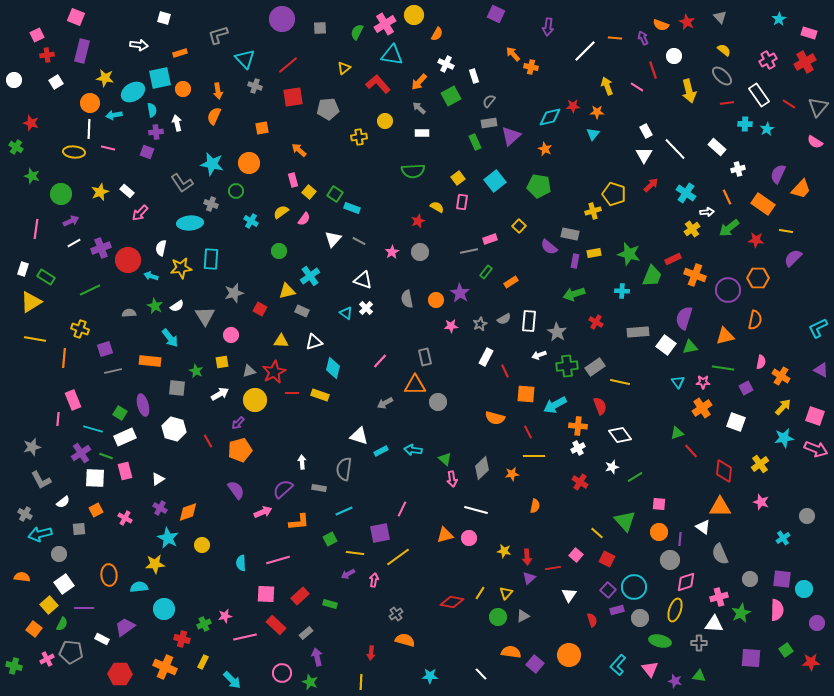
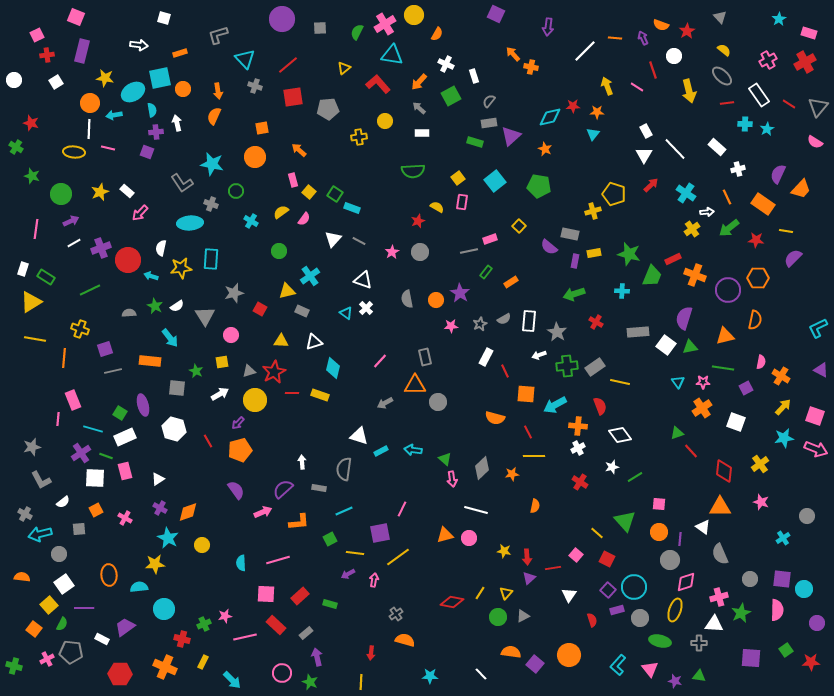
red star at (687, 22): moved 9 px down; rotated 14 degrees clockwise
green rectangle at (475, 142): rotated 49 degrees counterclockwise
orange circle at (249, 163): moved 6 px right, 6 px up
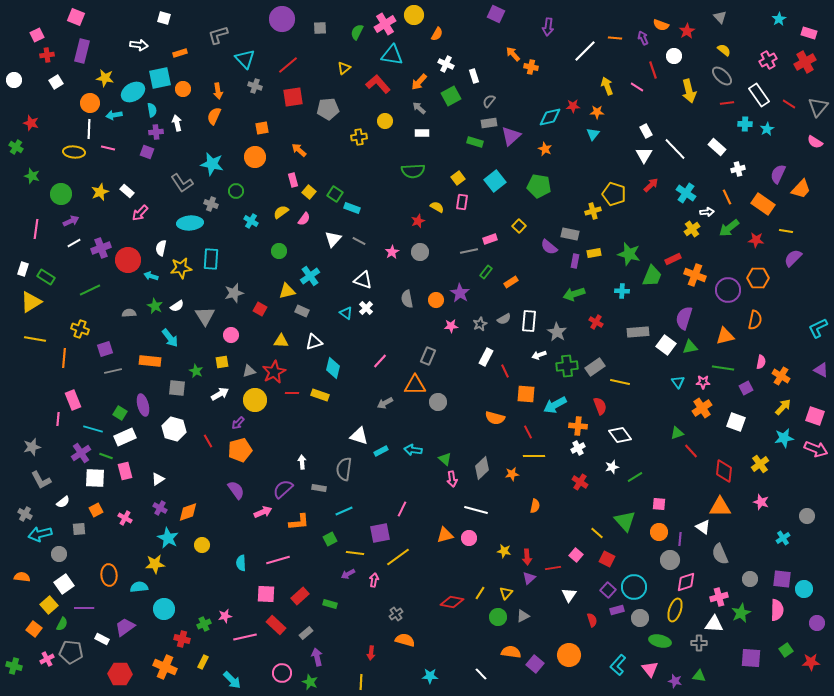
gray rectangle at (425, 357): moved 3 px right, 1 px up; rotated 36 degrees clockwise
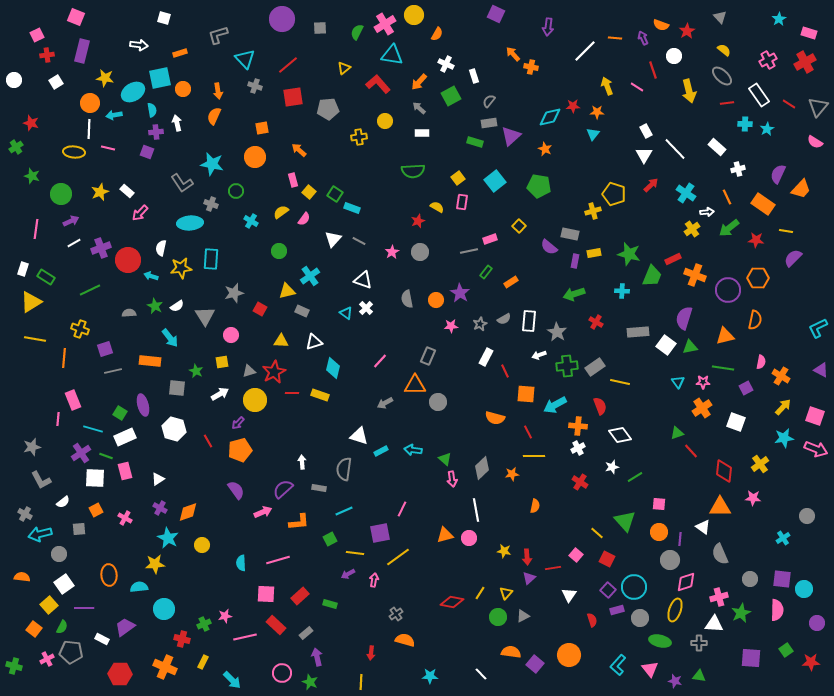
green cross at (16, 147): rotated 24 degrees clockwise
pink star at (761, 502): moved 8 px left, 4 px up; rotated 14 degrees counterclockwise
white line at (476, 510): rotated 65 degrees clockwise
green semicircle at (62, 624): moved 3 px down
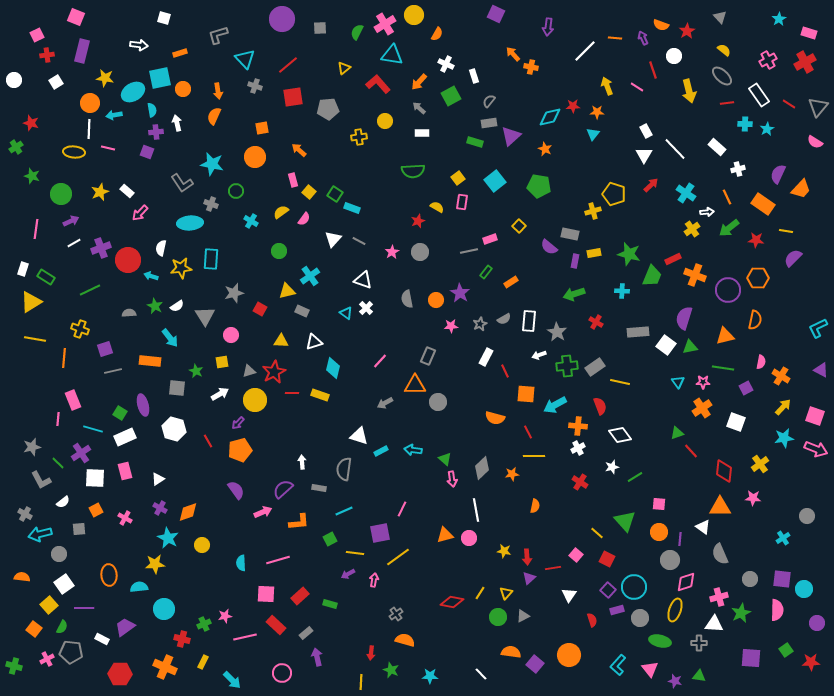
green line at (106, 456): moved 48 px left, 7 px down; rotated 24 degrees clockwise
green star at (310, 682): moved 81 px right, 12 px up
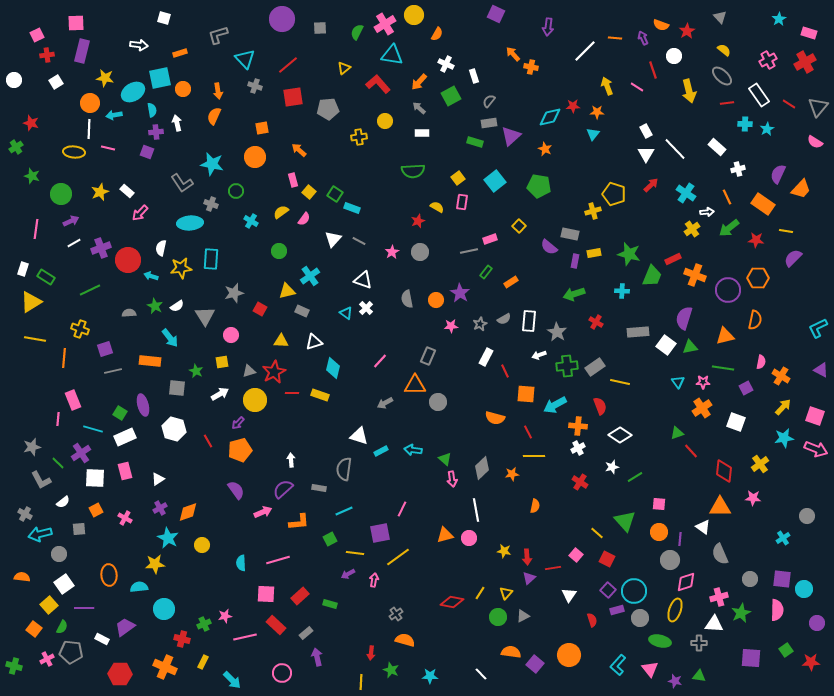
pink square at (76, 17): moved 6 px down; rotated 24 degrees counterclockwise
white triangle at (644, 155): moved 2 px right, 1 px up
white diamond at (620, 435): rotated 20 degrees counterclockwise
white arrow at (302, 462): moved 11 px left, 2 px up
purple cross at (160, 508): rotated 32 degrees clockwise
cyan circle at (634, 587): moved 4 px down
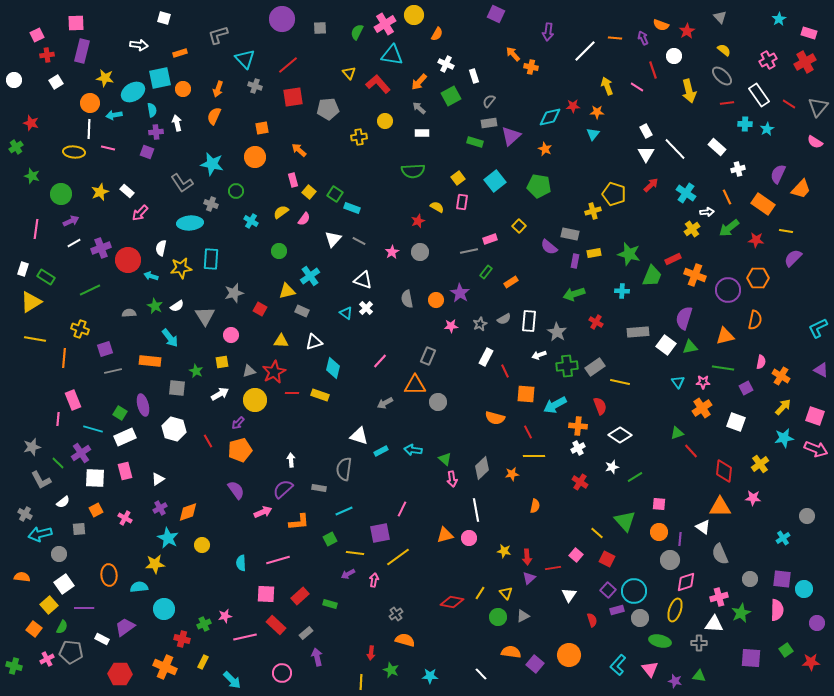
purple arrow at (548, 27): moved 5 px down
yellow triangle at (344, 68): moved 5 px right, 5 px down; rotated 32 degrees counterclockwise
orange arrow at (218, 91): moved 2 px up; rotated 28 degrees clockwise
yellow triangle at (506, 593): rotated 24 degrees counterclockwise
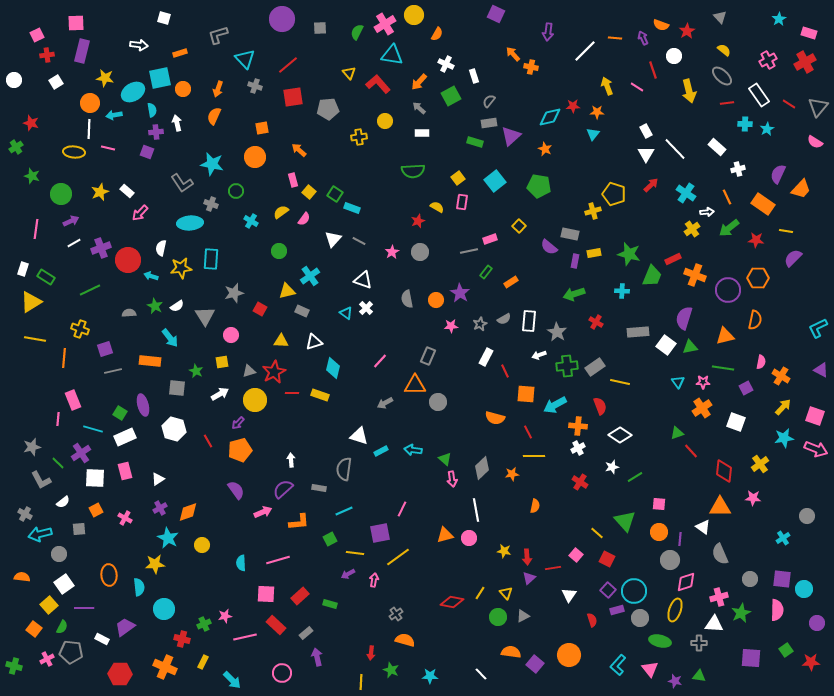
cyan semicircle at (139, 587): rotated 90 degrees clockwise
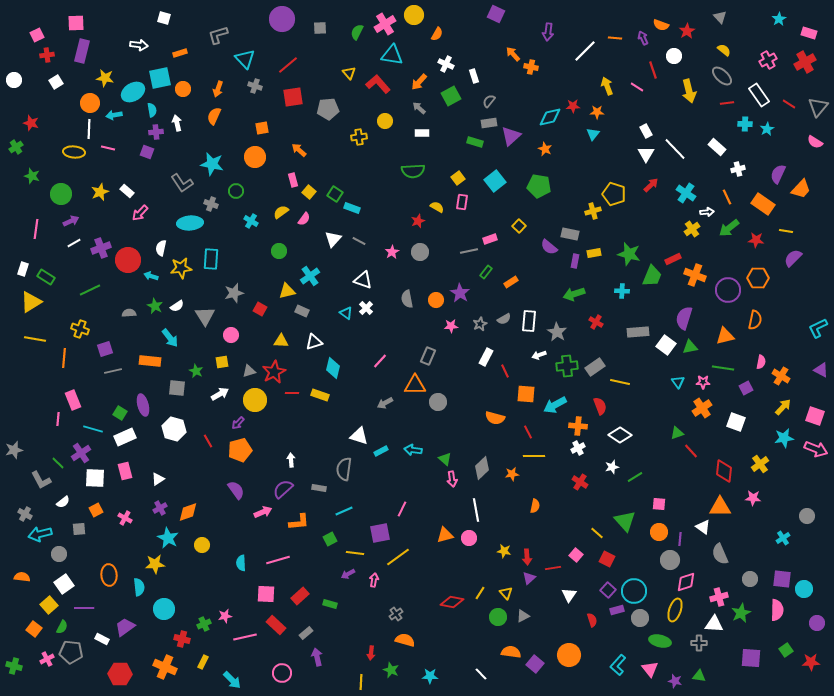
gray star at (32, 447): moved 18 px left, 3 px down
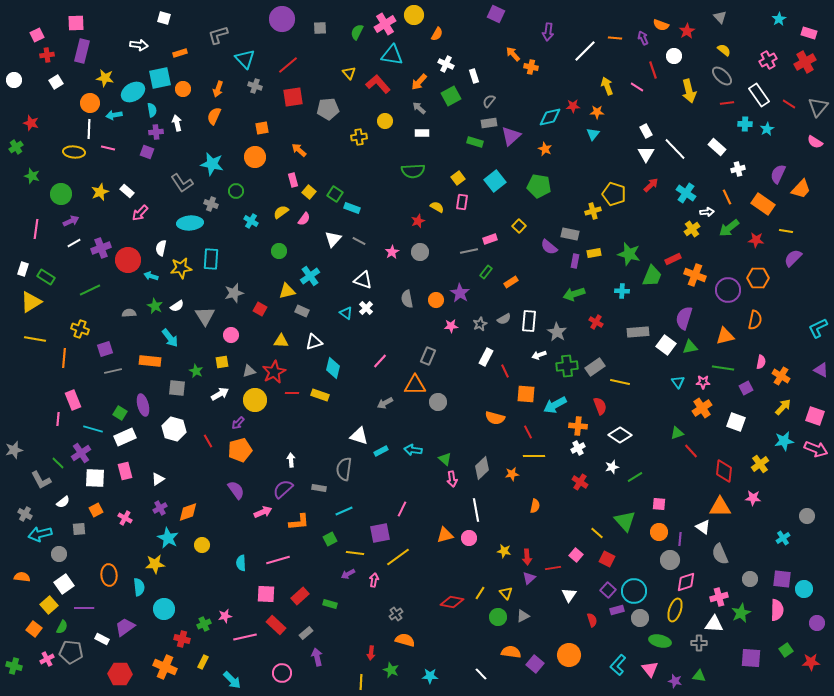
cyan star at (784, 438): moved 3 px down
